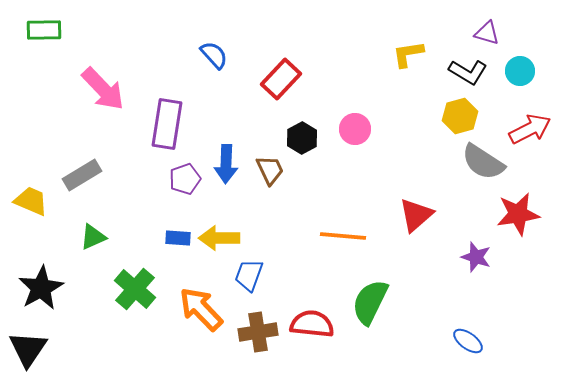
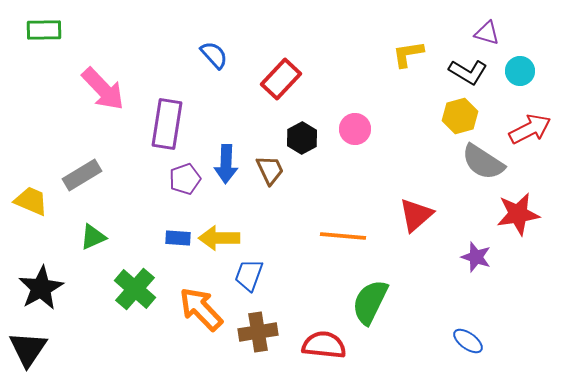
red semicircle: moved 12 px right, 21 px down
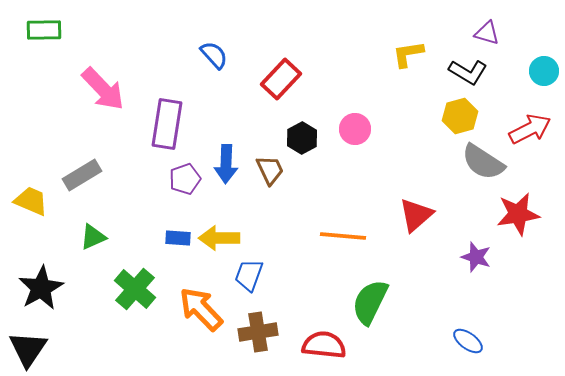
cyan circle: moved 24 px right
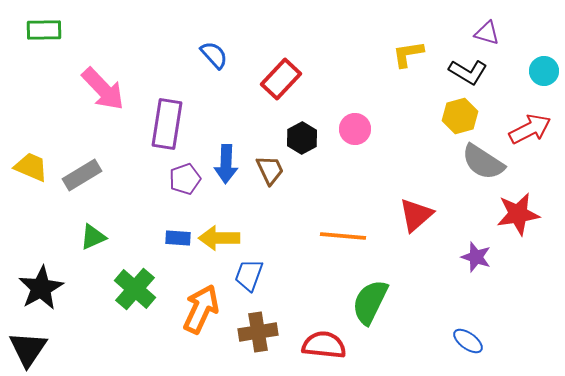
yellow trapezoid: moved 34 px up
orange arrow: rotated 69 degrees clockwise
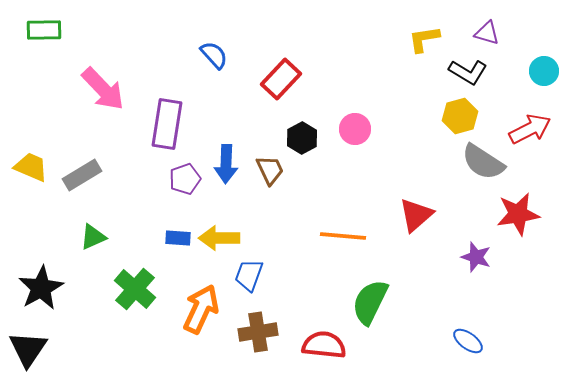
yellow L-shape: moved 16 px right, 15 px up
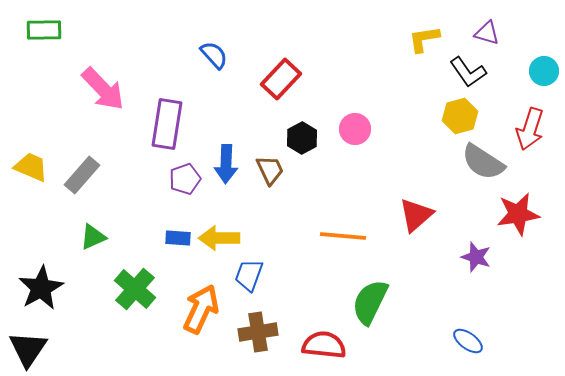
black L-shape: rotated 24 degrees clockwise
red arrow: rotated 135 degrees clockwise
gray rectangle: rotated 18 degrees counterclockwise
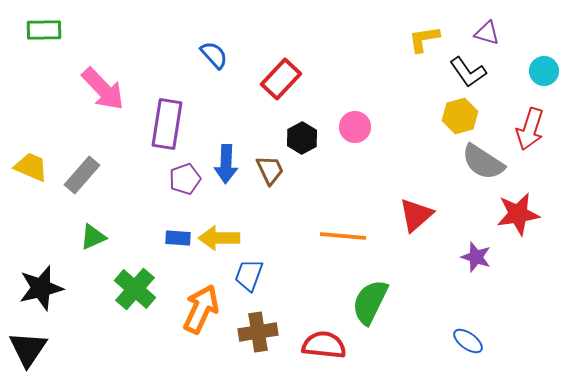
pink circle: moved 2 px up
black star: rotated 15 degrees clockwise
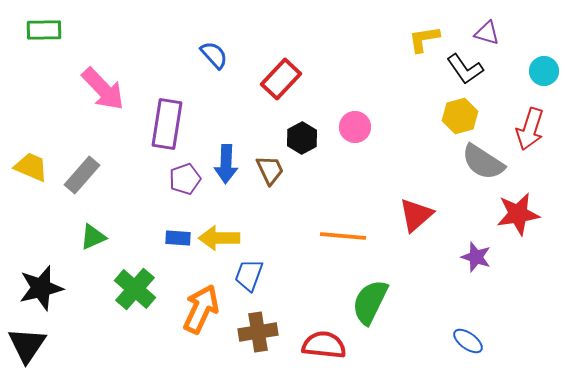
black L-shape: moved 3 px left, 3 px up
black triangle: moved 1 px left, 4 px up
